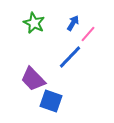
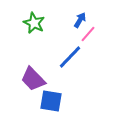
blue arrow: moved 7 px right, 3 px up
blue square: rotated 10 degrees counterclockwise
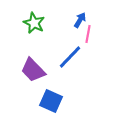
pink line: rotated 30 degrees counterclockwise
purple trapezoid: moved 9 px up
blue square: rotated 15 degrees clockwise
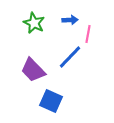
blue arrow: moved 10 px left; rotated 56 degrees clockwise
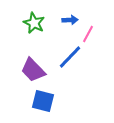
pink line: rotated 18 degrees clockwise
blue square: moved 8 px left; rotated 10 degrees counterclockwise
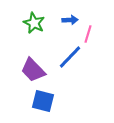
pink line: rotated 12 degrees counterclockwise
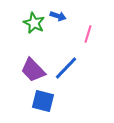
blue arrow: moved 12 px left, 4 px up; rotated 21 degrees clockwise
blue line: moved 4 px left, 11 px down
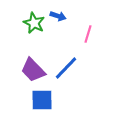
blue square: moved 1 px left, 1 px up; rotated 15 degrees counterclockwise
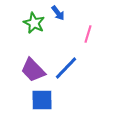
blue arrow: moved 3 px up; rotated 35 degrees clockwise
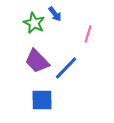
blue arrow: moved 3 px left, 1 px down
purple trapezoid: moved 4 px right, 9 px up
